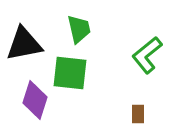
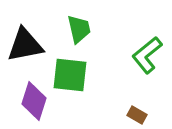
black triangle: moved 1 px right, 1 px down
green square: moved 2 px down
purple diamond: moved 1 px left, 1 px down
brown rectangle: moved 1 px left, 1 px down; rotated 60 degrees counterclockwise
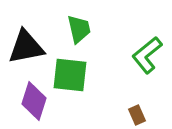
black triangle: moved 1 px right, 2 px down
brown rectangle: rotated 36 degrees clockwise
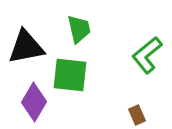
purple diamond: moved 1 px down; rotated 12 degrees clockwise
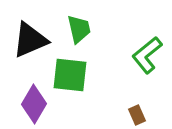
black triangle: moved 4 px right, 7 px up; rotated 12 degrees counterclockwise
purple diamond: moved 2 px down
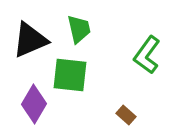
green L-shape: rotated 15 degrees counterclockwise
brown rectangle: moved 11 px left; rotated 24 degrees counterclockwise
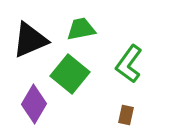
green trapezoid: moved 2 px right; rotated 88 degrees counterclockwise
green L-shape: moved 18 px left, 9 px down
green square: moved 1 px up; rotated 33 degrees clockwise
brown rectangle: rotated 60 degrees clockwise
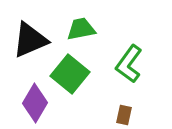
purple diamond: moved 1 px right, 1 px up
brown rectangle: moved 2 px left
